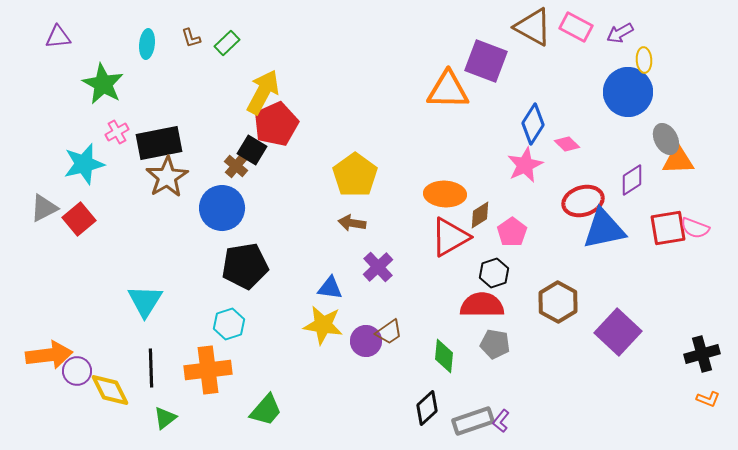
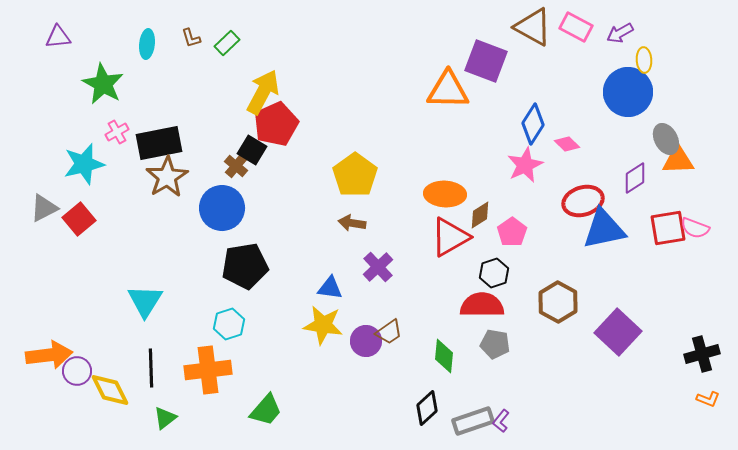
purple diamond at (632, 180): moved 3 px right, 2 px up
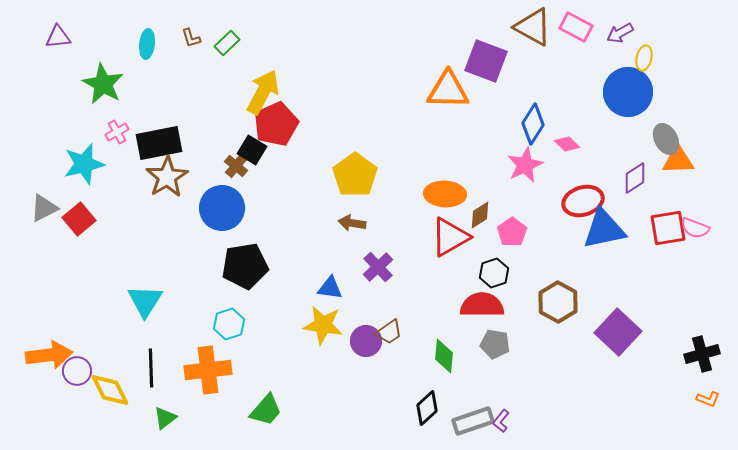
yellow ellipse at (644, 60): moved 2 px up; rotated 15 degrees clockwise
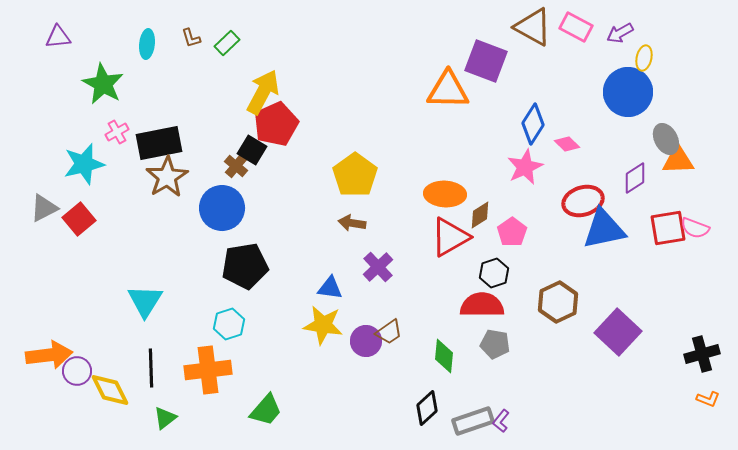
pink star at (525, 165): moved 2 px down
brown hexagon at (558, 302): rotated 6 degrees clockwise
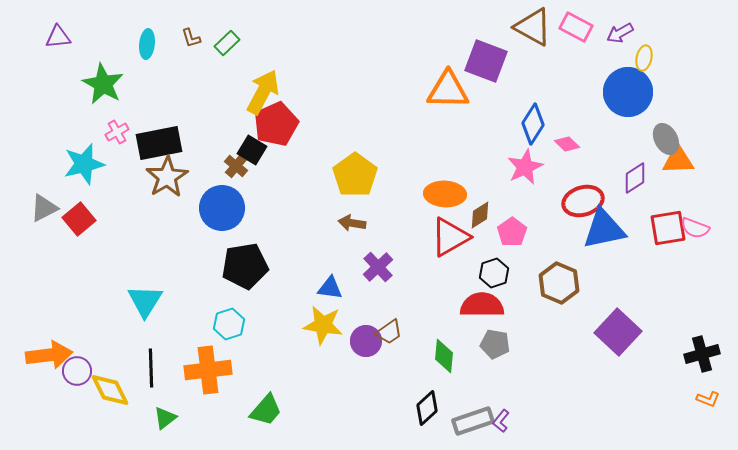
brown hexagon at (558, 302): moved 1 px right, 19 px up; rotated 12 degrees counterclockwise
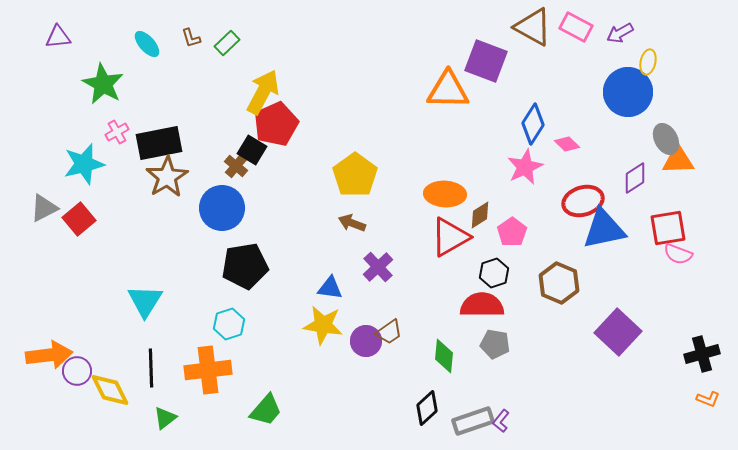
cyan ellipse at (147, 44): rotated 48 degrees counterclockwise
yellow ellipse at (644, 58): moved 4 px right, 4 px down
brown arrow at (352, 223): rotated 12 degrees clockwise
pink semicircle at (695, 228): moved 17 px left, 26 px down
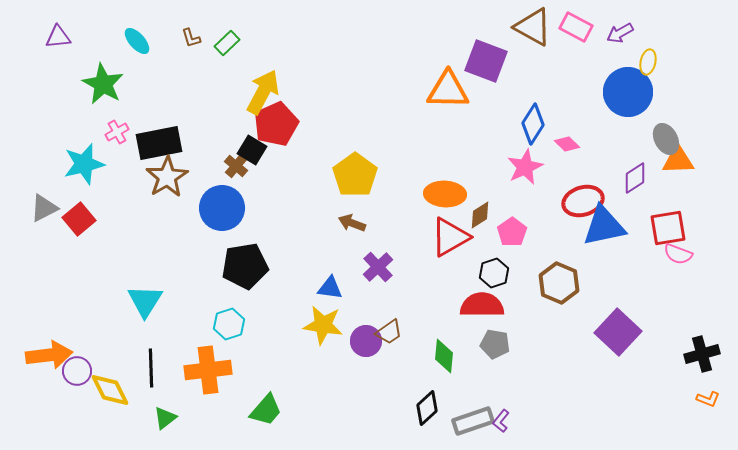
cyan ellipse at (147, 44): moved 10 px left, 3 px up
blue triangle at (604, 229): moved 3 px up
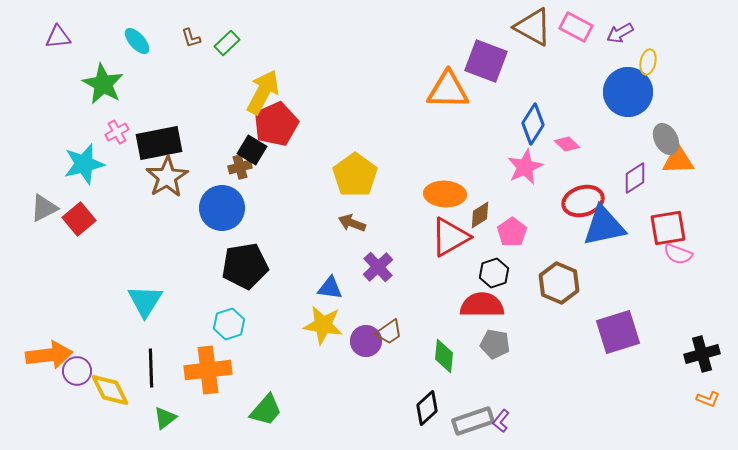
brown cross at (236, 166): moved 4 px right, 1 px down; rotated 35 degrees clockwise
purple square at (618, 332): rotated 30 degrees clockwise
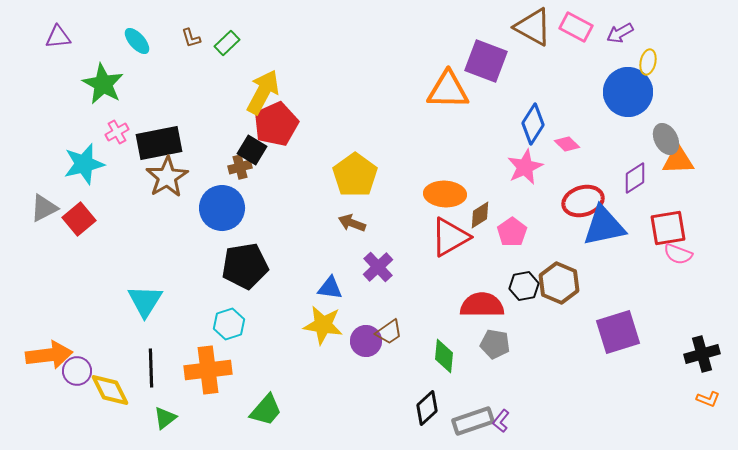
black hexagon at (494, 273): moved 30 px right, 13 px down; rotated 8 degrees clockwise
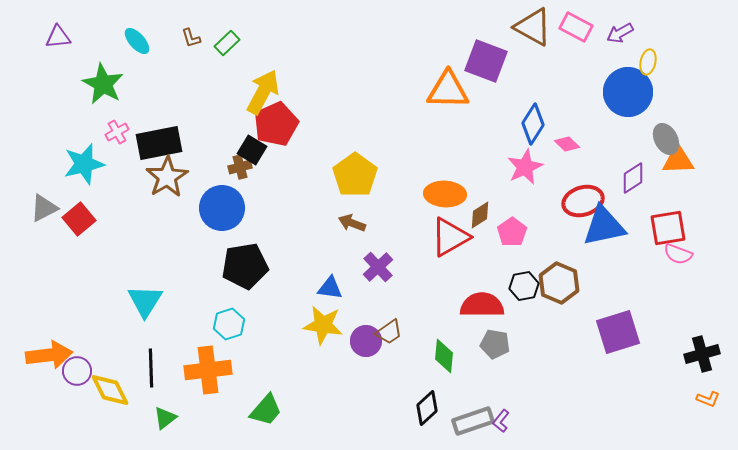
purple diamond at (635, 178): moved 2 px left
